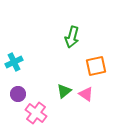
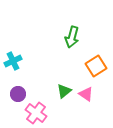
cyan cross: moved 1 px left, 1 px up
orange square: rotated 20 degrees counterclockwise
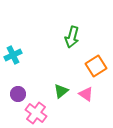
cyan cross: moved 6 px up
green triangle: moved 3 px left
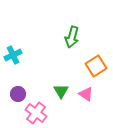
green triangle: rotated 21 degrees counterclockwise
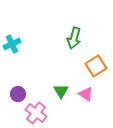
green arrow: moved 2 px right, 1 px down
cyan cross: moved 1 px left, 11 px up
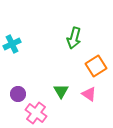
pink triangle: moved 3 px right
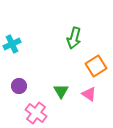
purple circle: moved 1 px right, 8 px up
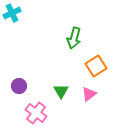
cyan cross: moved 31 px up
pink triangle: rotated 49 degrees clockwise
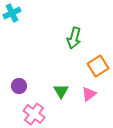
orange square: moved 2 px right
pink cross: moved 2 px left, 1 px down
